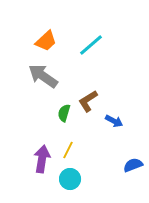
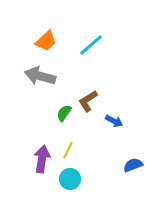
gray arrow: moved 3 px left; rotated 20 degrees counterclockwise
green semicircle: rotated 18 degrees clockwise
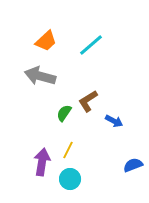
purple arrow: moved 3 px down
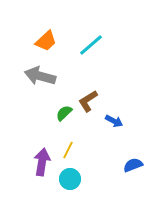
green semicircle: rotated 12 degrees clockwise
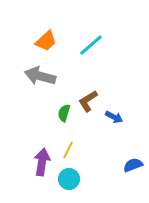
green semicircle: rotated 30 degrees counterclockwise
blue arrow: moved 4 px up
cyan circle: moved 1 px left
